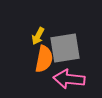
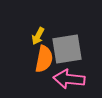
gray square: moved 2 px right, 1 px down
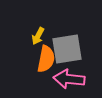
orange semicircle: moved 2 px right
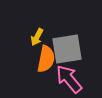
yellow arrow: moved 1 px left, 1 px down
pink arrow: rotated 44 degrees clockwise
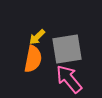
yellow arrow: rotated 18 degrees clockwise
orange semicircle: moved 13 px left
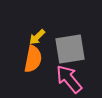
gray square: moved 3 px right
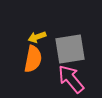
yellow arrow: rotated 24 degrees clockwise
pink arrow: moved 2 px right
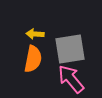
yellow arrow: moved 2 px left, 3 px up; rotated 24 degrees clockwise
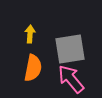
yellow arrow: moved 5 px left; rotated 90 degrees clockwise
orange semicircle: moved 9 px down
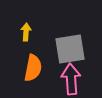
yellow arrow: moved 4 px left, 2 px up
pink arrow: rotated 36 degrees clockwise
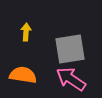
orange semicircle: moved 10 px left, 7 px down; rotated 92 degrees counterclockwise
pink arrow: rotated 52 degrees counterclockwise
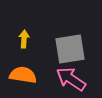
yellow arrow: moved 2 px left, 7 px down
